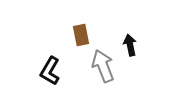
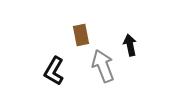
black L-shape: moved 4 px right
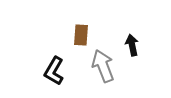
brown rectangle: rotated 15 degrees clockwise
black arrow: moved 2 px right
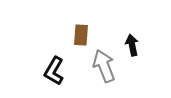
gray arrow: moved 1 px right
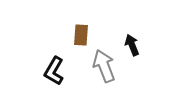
black arrow: rotated 10 degrees counterclockwise
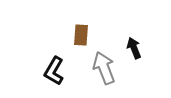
black arrow: moved 2 px right, 3 px down
gray arrow: moved 2 px down
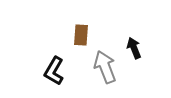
gray arrow: moved 1 px right, 1 px up
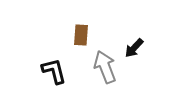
black arrow: rotated 115 degrees counterclockwise
black L-shape: rotated 136 degrees clockwise
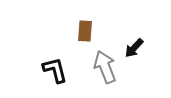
brown rectangle: moved 4 px right, 4 px up
black L-shape: moved 1 px right, 1 px up
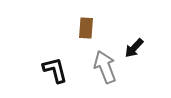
brown rectangle: moved 1 px right, 3 px up
